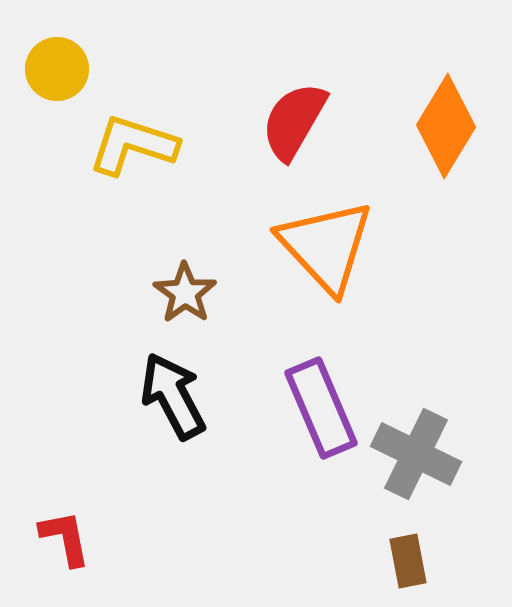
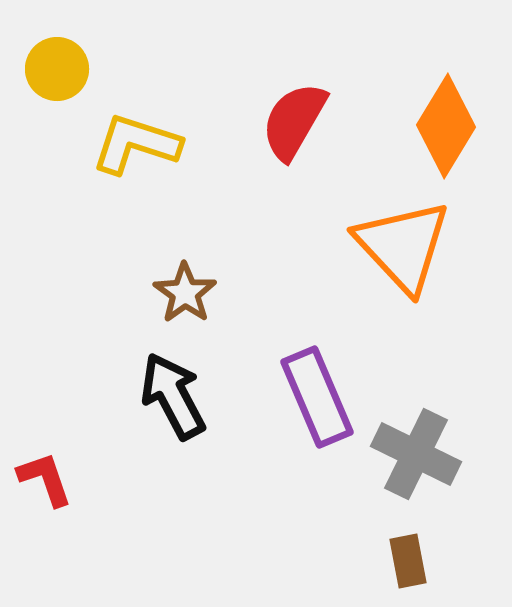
yellow L-shape: moved 3 px right, 1 px up
orange triangle: moved 77 px right
purple rectangle: moved 4 px left, 11 px up
red L-shape: moved 20 px left, 59 px up; rotated 8 degrees counterclockwise
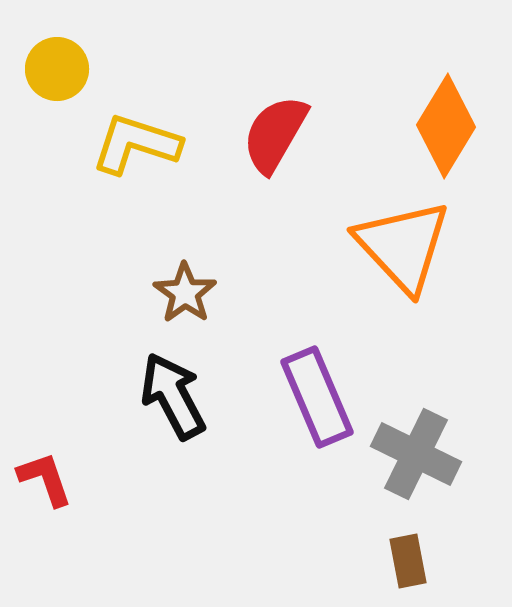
red semicircle: moved 19 px left, 13 px down
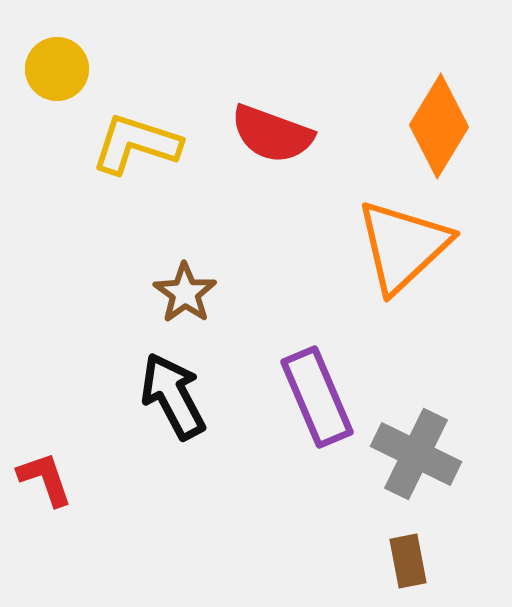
orange diamond: moved 7 px left
red semicircle: moved 3 px left; rotated 100 degrees counterclockwise
orange triangle: rotated 30 degrees clockwise
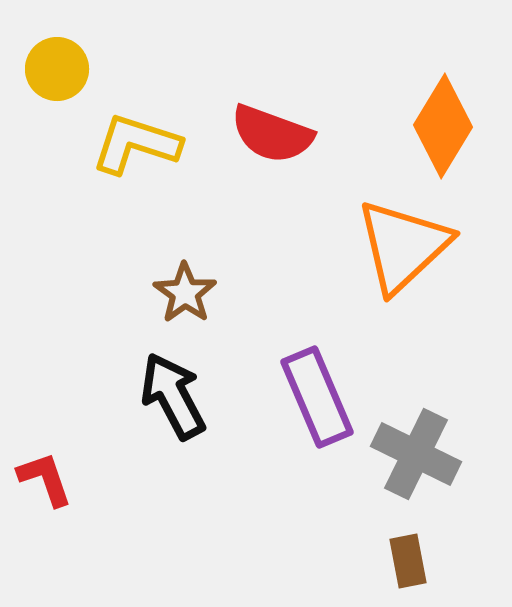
orange diamond: moved 4 px right
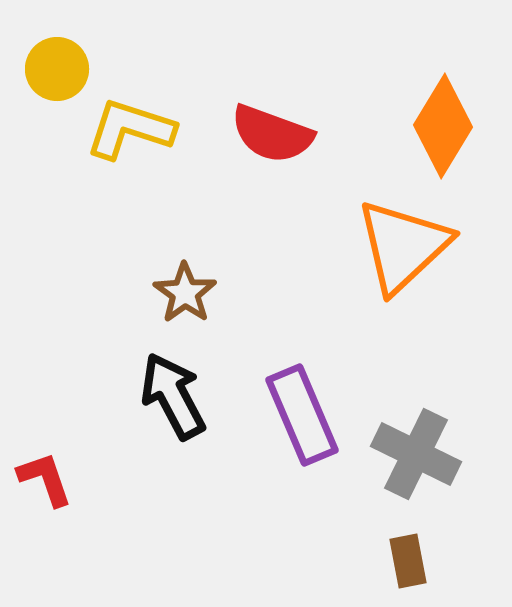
yellow L-shape: moved 6 px left, 15 px up
purple rectangle: moved 15 px left, 18 px down
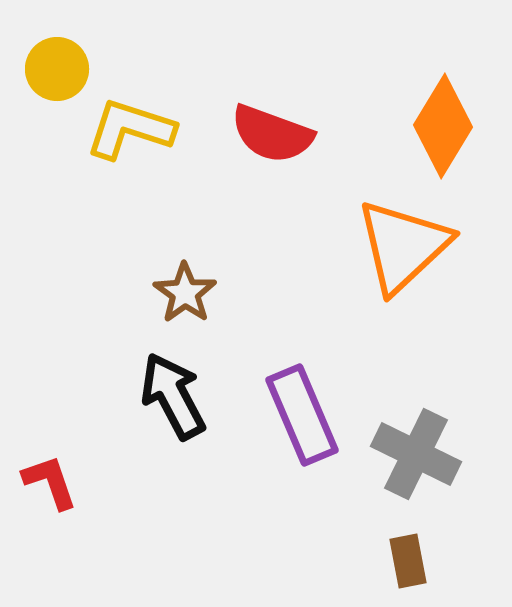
red L-shape: moved 5 px right, 3 px down
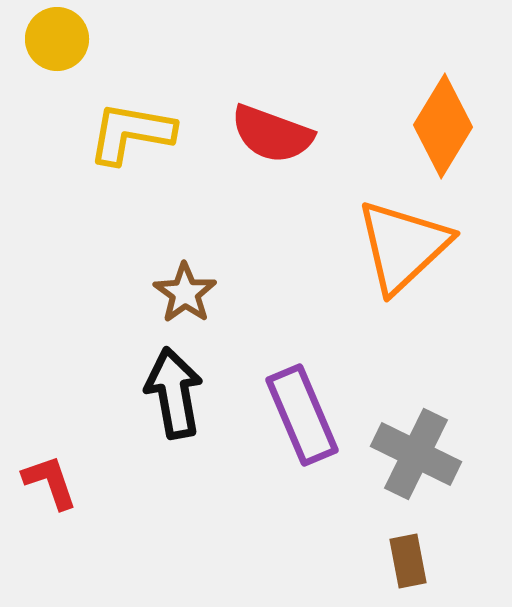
yellow circle: moved 30 px up
yellow L-shape: moved 1 px right, 4 px down; rotated 8 degrees counterclockwise
black arrow: moved 1 px right, 3 px up; rotated 18 degrees clockwise
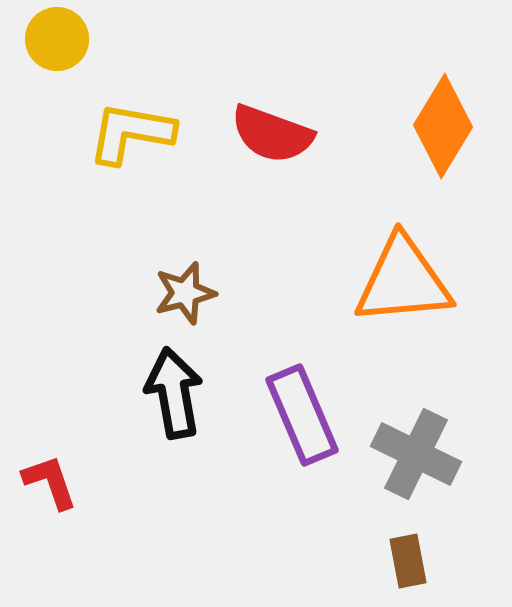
orange triangle: moved 35 px down; rotated 38 degrees clockwise
brown star: rotated 22 degrees clockwise
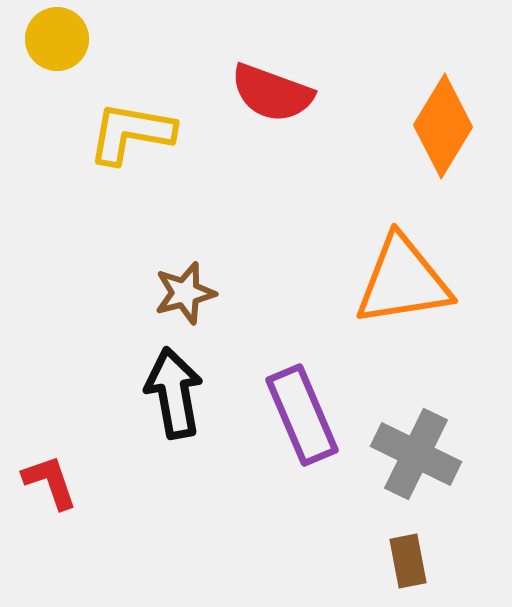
red semicircle: moved 41 px up
orange triangle: rotated 4 degrees counterclockwise
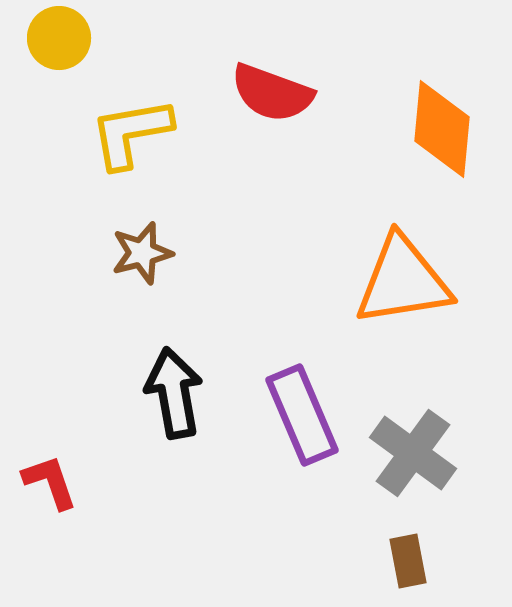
yellow circle: moved 2 px right, 1 px up
orange diamond: moved 1 px left, 3 px down; rotated 26 degrees counterclockwise
yellow L-shape: rotated 20 degrees counterclockwise
brown star: moved 43 px left, 40 px up
gray cross: moved 3 px left, 1 px up; rotated 10 degrees clockwise
